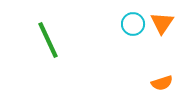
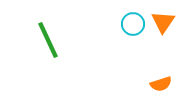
orange triangle: moved 1 px right, 1 px up
orange semicircle: moved 1 px left, 1 px down
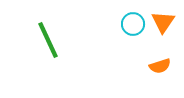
orange semicircle: moved 1 px left, 18 px up
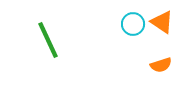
orange triangle: moved 1 px left; rotated 30 degrees counterclockwise
orange semicircle: moved 1 px right, 1 px up
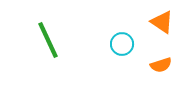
cyan circle: moved 11 px left, 20 px down
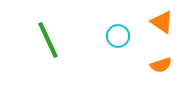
cyan circle: moved 4 px left, 8 px up
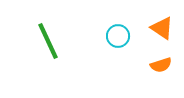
orange triangle: moved 6 px down
green line: moved 1 px down
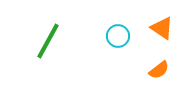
green line: rotated 54 degrees clockwise
orange semicircle: moved 2 px left, 5 px down; rotated 20 degrees counterclockwise
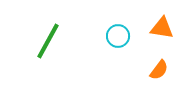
orange triangle: rotated 25 degrees counterclockwise
orange semicircle: rotated 15 degrees counterclockwise
